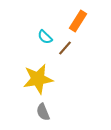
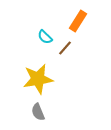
gray semicircle: moved 5 px left
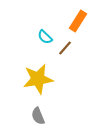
gray semicircle: moved 4 px down
